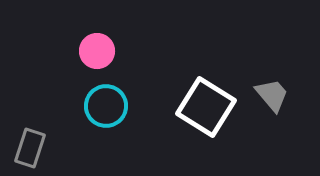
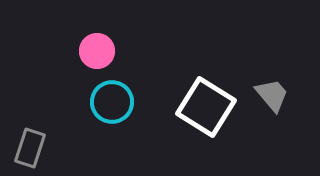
cyan circle: moved 6 px right, 4 px up
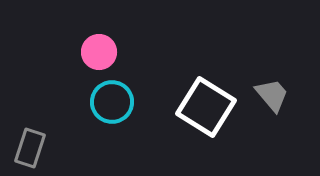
pink circle: moved 2 px right, 1 px down
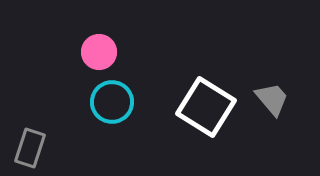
gray trapezoid: moved 4 px down
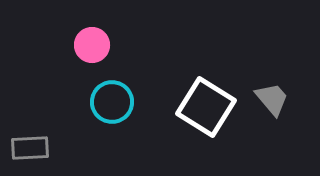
pink circle: moved 7 px left, 7 px up
gray rectangle: rotated 69 degrees clockwise
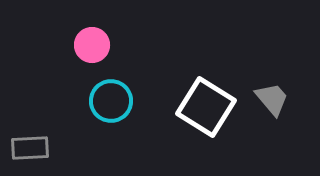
cyan circle: moved 1 px left, 1 px up
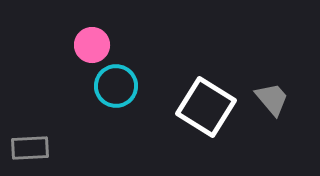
cyan circle: moved 5 px right, 15 px up
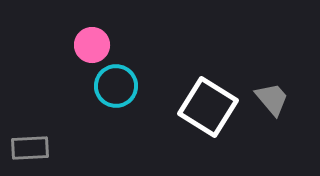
white square: moved 2 px right
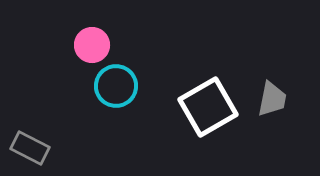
gray trapezoid: rotated 51 degrees clockwise
white square: rotated 28 degrees clockwise
gray rectangle: rotated 30 degrees clockwise
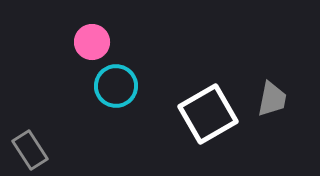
pink circle: moved 3 px up
white square: moved 7 px down
gray rectangle: moved 2 px down; rotated 30 degrees clockwise
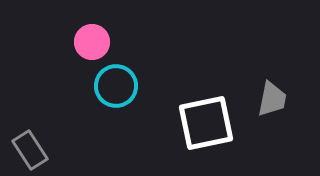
white square: moved 2 px left, 9 px down; rotated 18 degrees clockwise
